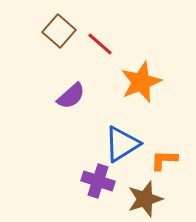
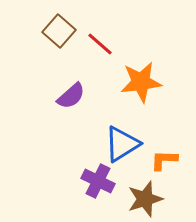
orange star: rotated 15 degrees clockwise
purple cross: rotated 8 degrees clockwise
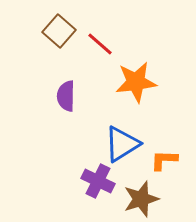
orange star: moved 5 px left
purple semicircle: moved 5 px left; rotated 132 degrees clockwise
brown star: moved 4 px left
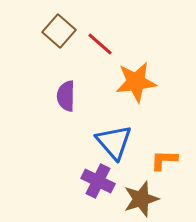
blue triangle: moved 8 px left, 2 px up; rotated 39 degrees counterclockwise
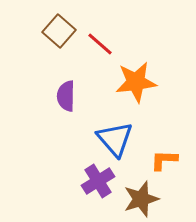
blue triangle: moved 1 px right, 3 px up
purple cross: rotated 32 degrees clockwise
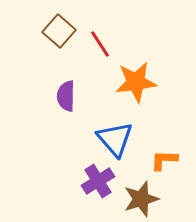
red line: rotated 16 degrees clockwise
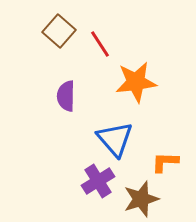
orange L-shape: moved 1 px right, 2 px down
